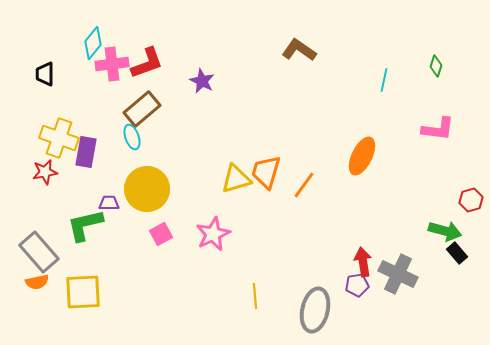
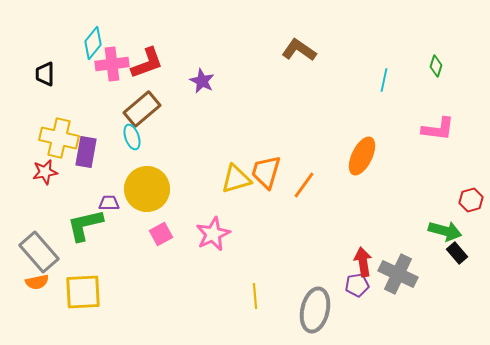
yellow cross: rotated 6 degrees counterclockwise
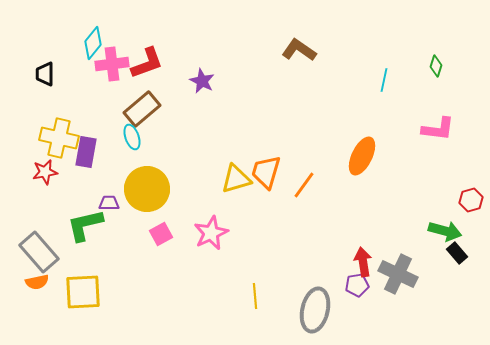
pink star: moved 2 px left, 1 px up
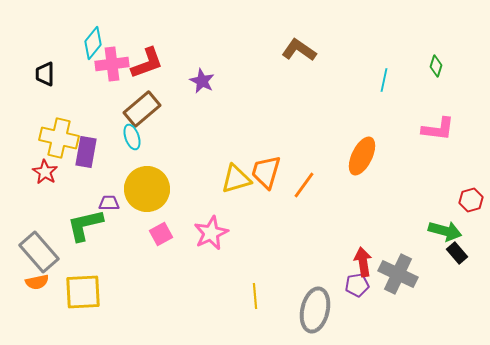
red star: rotated 30 degrees counterclockwise
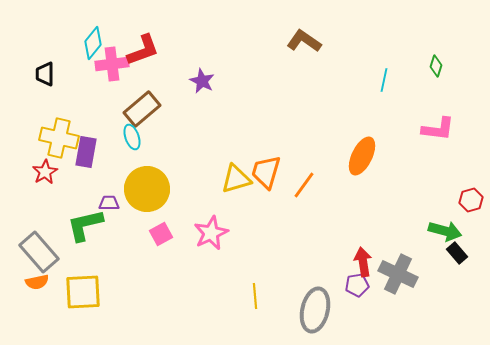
brown L-shape: moved 5 px right, 9 px up
red L-shape: moved 4 px left, 13 px up
red star: rotated 10 degrees clockwise
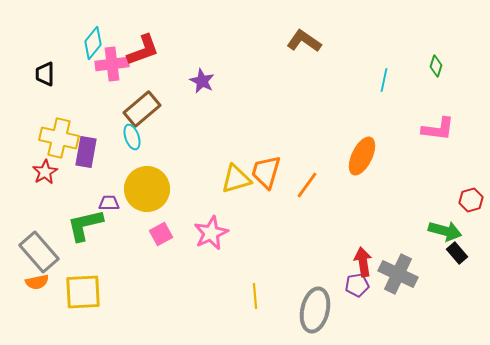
orange line: moved 3 px right
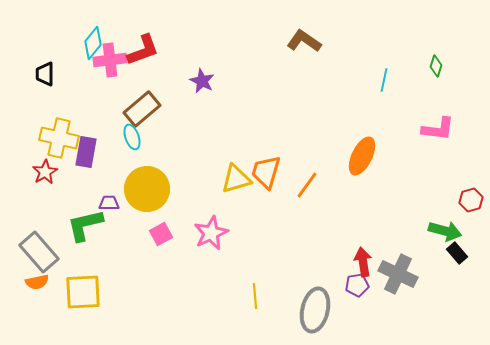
pink cross: moved 2 px left, 4 px up
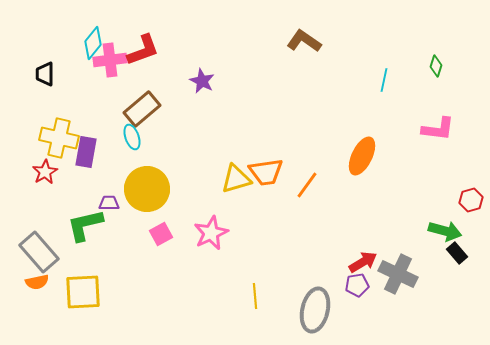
orange trapezoid: rotated 114 degrees counterclockwise
red arrow: rotated 68 degrees clockwise
